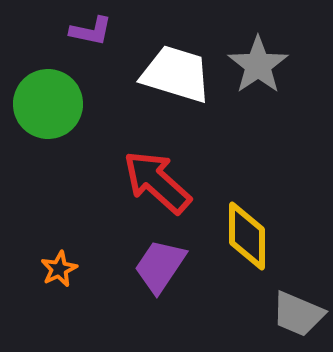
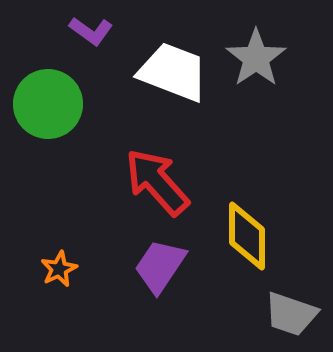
purple L-shape: rotated 24 degrees clockwise
gray star: moved 2 px left, 7 px up
white trapezoid: moved 3 px left, 2 px up; rotated 4 degrees clockwise
red arrow: rotated 6 degrees clockwise
gray trapezoid: moved 7 px left; rotated 4 degrees counterclockwise
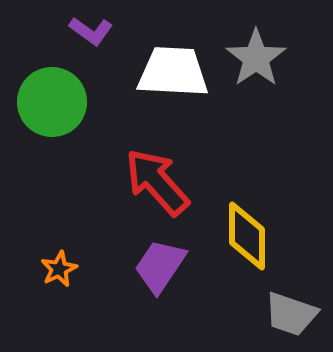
white trapezoid: rotated 18 degrees counterclockwise
green circle: moved 4 px right, 2 px up
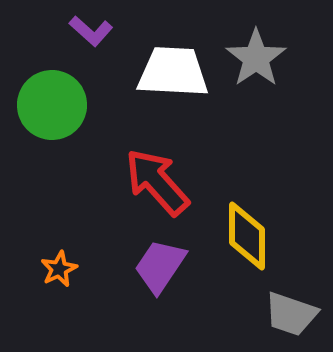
purple L-shape: rotated 6 degrees clockwise
green circle: moved 3 px down
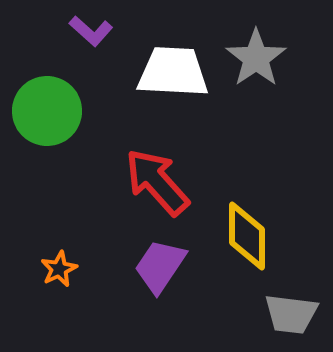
green circle: moved 5 px left, 6 px down
gray trapezoid: rotated 12 degrees counterclockwise
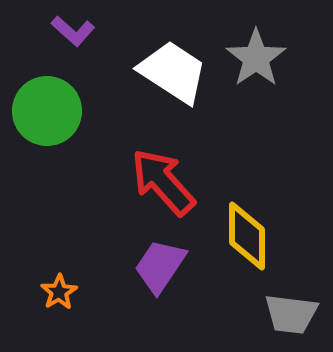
purple L-shape: moved 18 px left
white trapezoid: rotated 30 degrees clockwise
red arrow: moved 6 px right
orange star: moved 23 px down; rotated 6 degrees counterclockwise
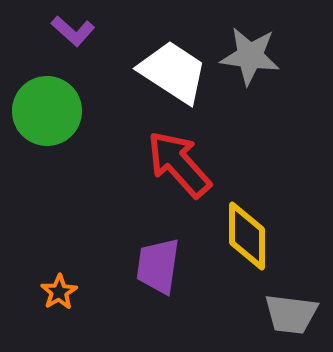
gray star: moved 6 px left, 2 px up; rotated 30 degrees counterclockwise
red arrow: moved 16 px right, 18 px up
purple trapezoid: moved 2 px left; rotated 26 degrees counterclockwise
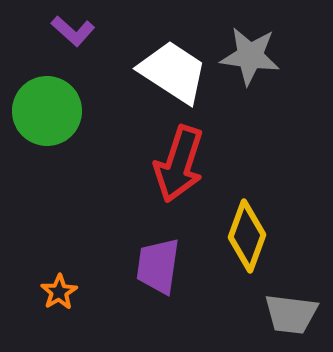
red arrow: rotated 120 degrees counterclockwise
yellow diamond: rotated 20 degrees clockwise
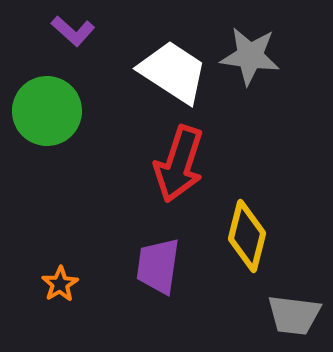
yellow diamond: rotated 6 degrees counterclockwise
orange star: moved 1 px right, 8 px up
gray trapezoid: moved 3 px right, 1 px down
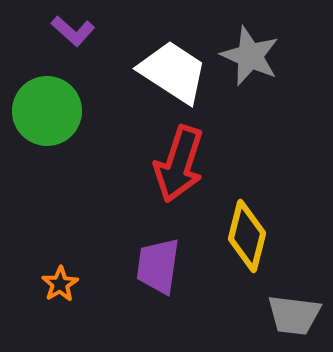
gray star: rotated 16 degrees clockwise
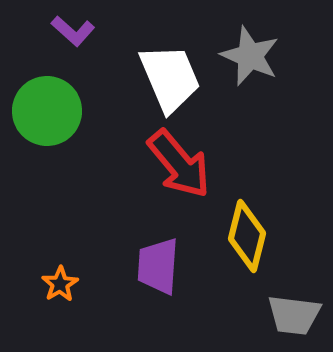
white trapezoid: moved 3 px left, 6 px down; rotated 34 degrees clockwise
red arrow: rotated 58 degrees counterclockwise
purple trapezoid: rotated 4 degrees counterclockwise
